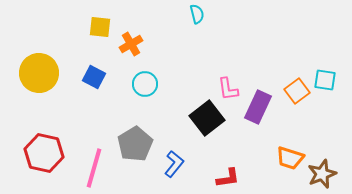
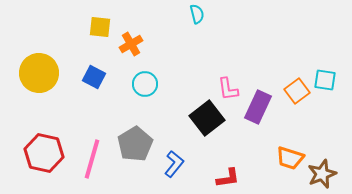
pink line: moved 2 px left, 9 px up
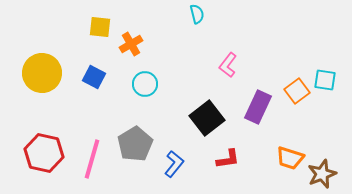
yellow circle: moved 3 px right
pink L-shape: moved 24 px up; rotated 45 degrees clockwise
red L-shape: moved 19 px up
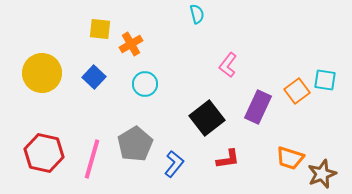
yellow square: moved 2 px down
blue square: rotated 15 degrees clockwise
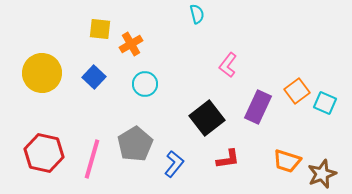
cyan square: moved 23 px down; rotated 15 degrees clockwise
orange trapezoid: moved 3 px left, 3 px down
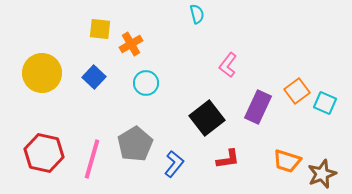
cyan circle: moved 1 px right, 1 px up
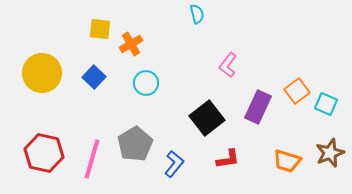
cyan square: moved 1 px right, 1 px down
brown star: moved 8 px right, 21 px up
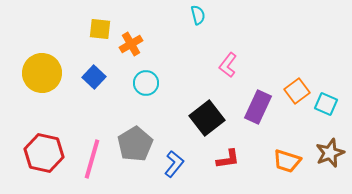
cyan semicircle: moved 1 px right, 1 px down
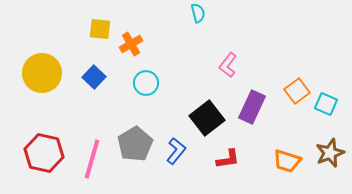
cyan semicircle: moved 2 px up
purple rectangle: moved 6 px left
blue L-shape: moved 2 px right, 13 px up
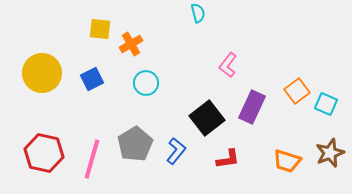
blue square: moved 2 px left, 2 px down; rotated 20 degrees clockwise
